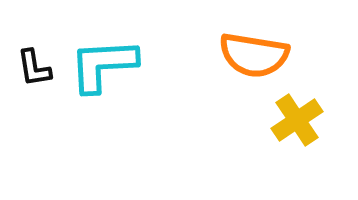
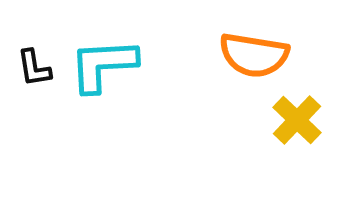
yellow cross: rotated 12 degrees counterclockwise
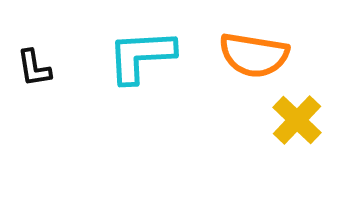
cyan L-shape: moved 38 px right, 9 px up
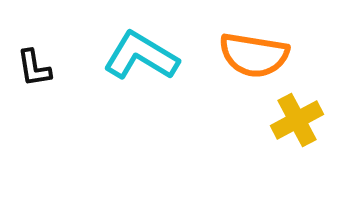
cyan L-shape: rotated 34 degrees clockwise
yellow cross: rotated 18 degrees clockwise
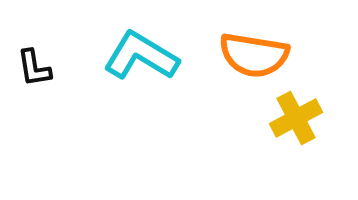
yellow cross: moved 1 px left, 2 px up
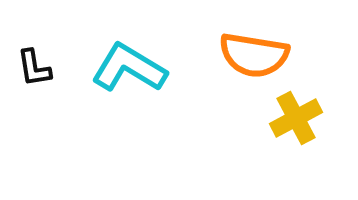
cyan L-shape: moved 12 px left, 12 px down
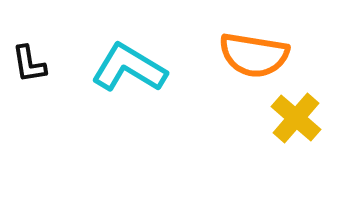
black L-shape: moved 5 px left, 4 px up
yellow cross: rotated 21 degrees counterclockwise
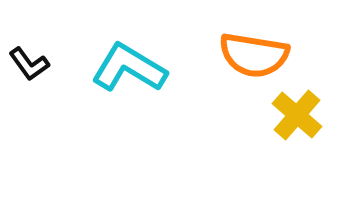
black L-shape: rotated 27 degrees counterclockwise
yellow cross: moved 1 px right, 3 px up
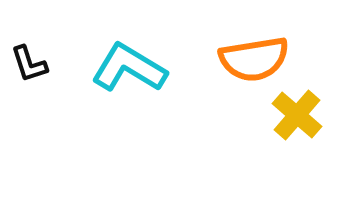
orange semicircle: moved 4 px down; rotated 18 degrees counterclockwise
black L-shape: rotated 18 degrees clockwise
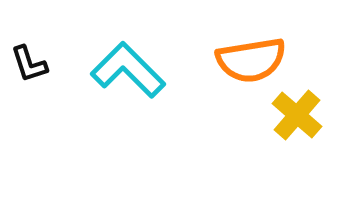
orange semicircle: moved 3 px left, 1 px down
cyan L-shape: moved 1 px left, 2 px down; rotated 14 degrees clockwise
